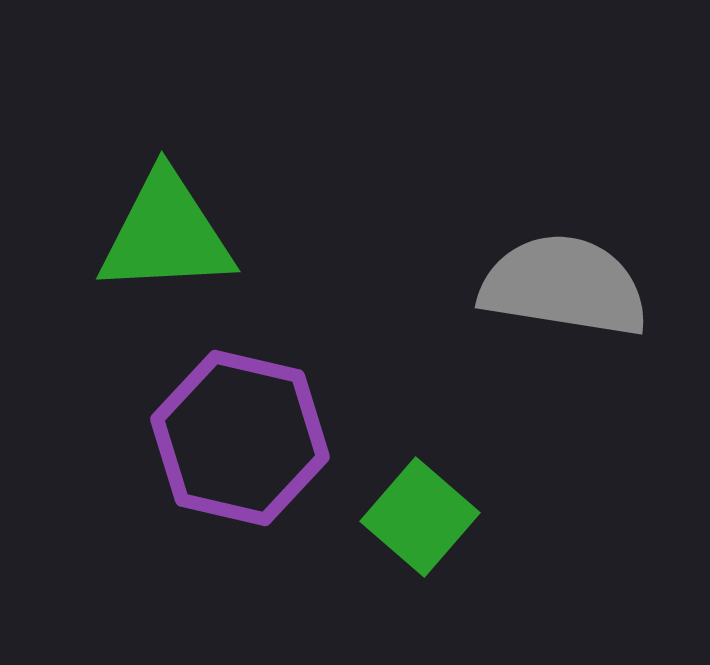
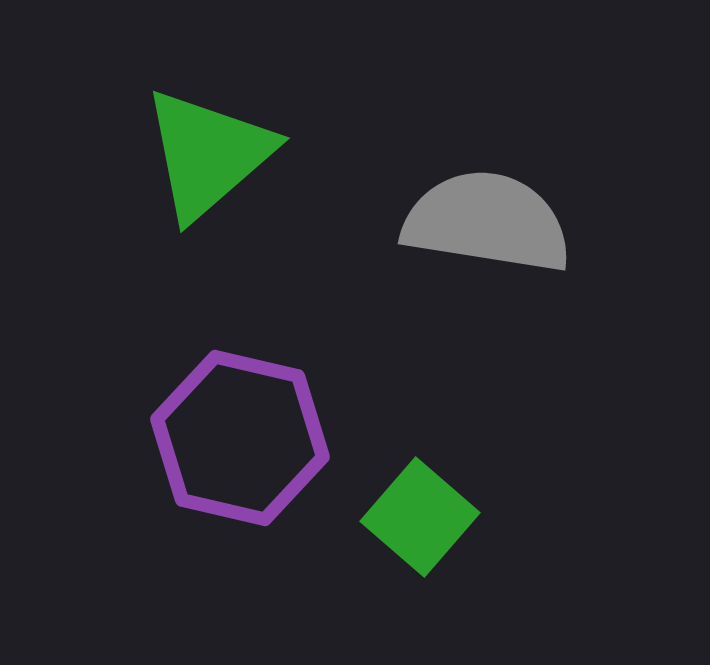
green triangle: moved 42 px right, 80 px up; rotated 38 degrees counterclockwise
gray semicircle: moved 77 px left, 64 px up
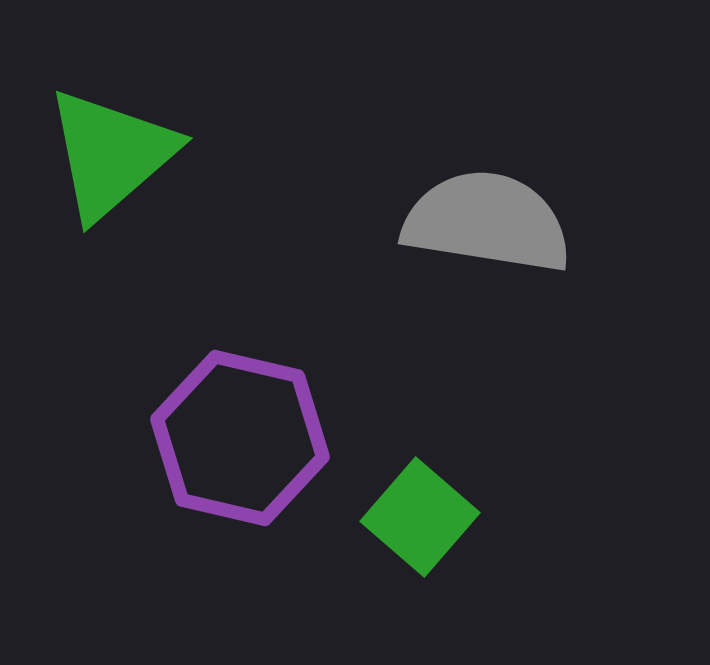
green triangle: moved 97 px left
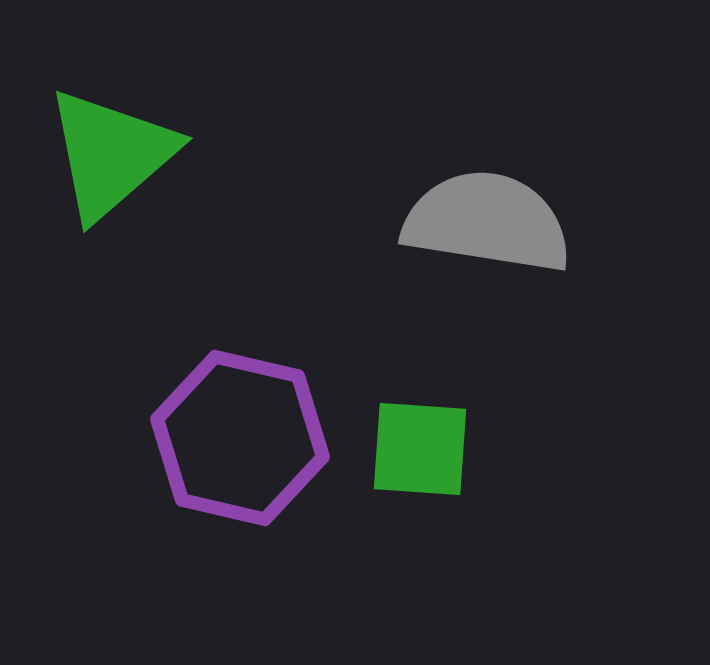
green square: moved 68 px up; rotated 37 degrees counterclockwise
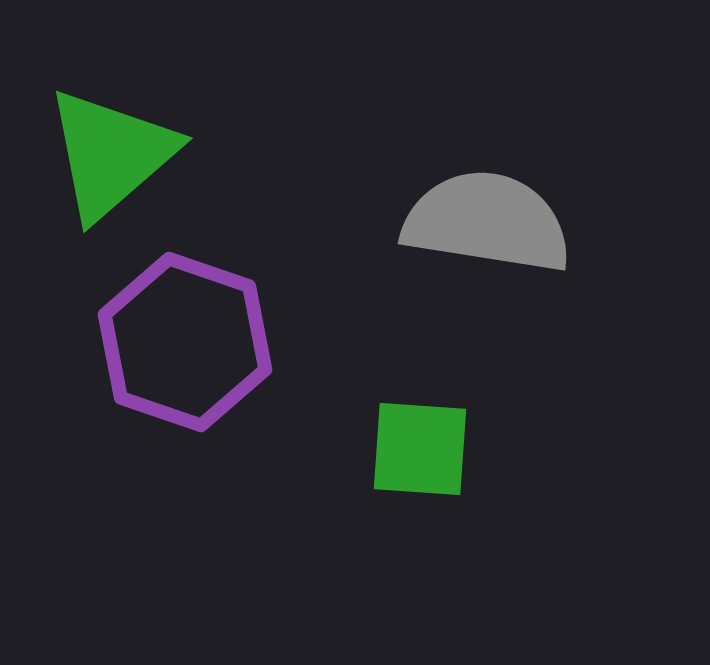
purple hexagon: moved 55 px left, 96 px up; rotated 6 degrees clockwise
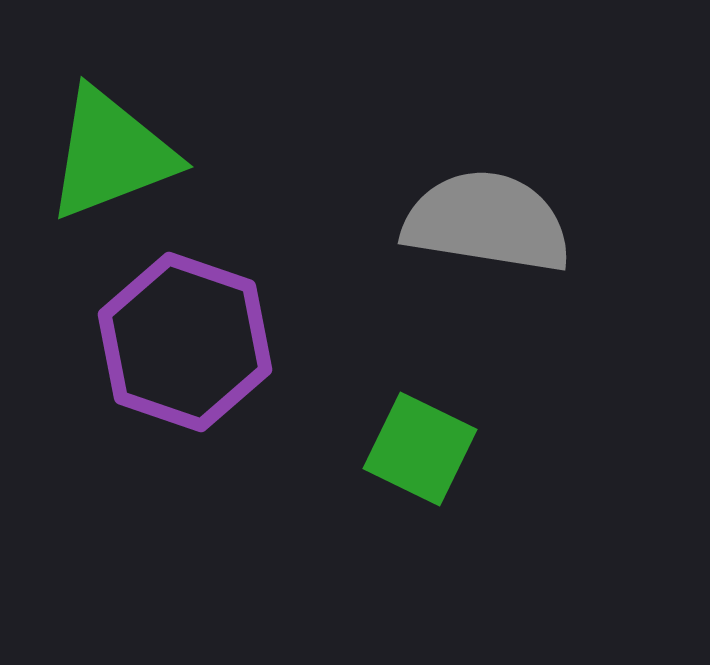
green triangle: rotated 20 degrees clockwise
green square: rotated 22 degrees clockwise
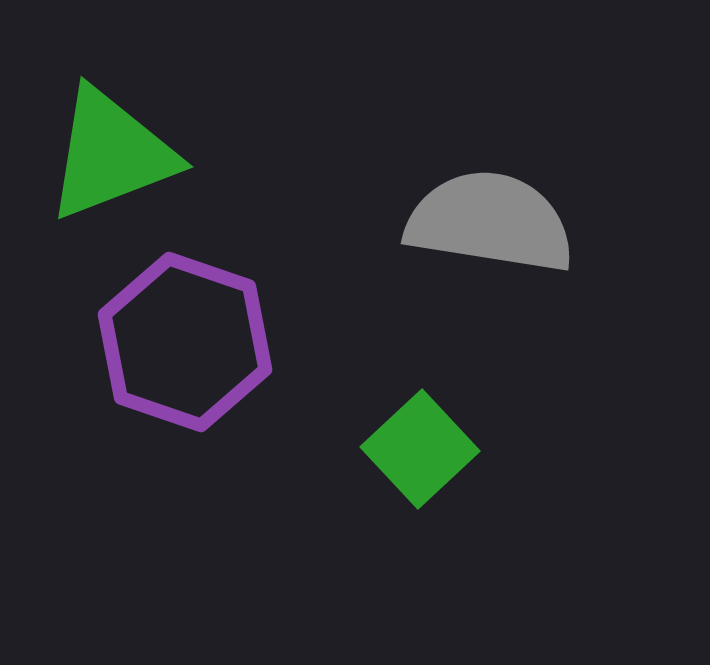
gray semicircle: moved 3 px right
green square: rotated 21 degrees clockwise
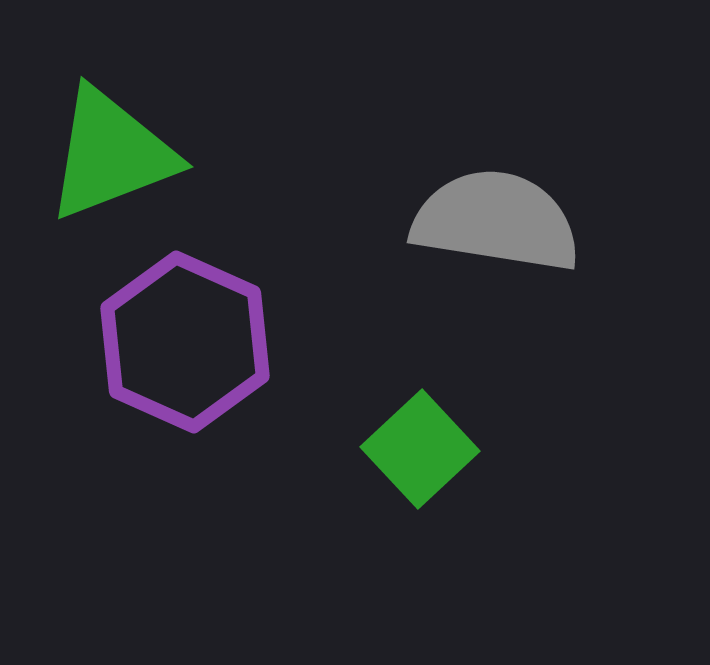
gray semicircle: moved 6 px right, 1 px up
purple hexagon: rotated 5 degrees clockwise
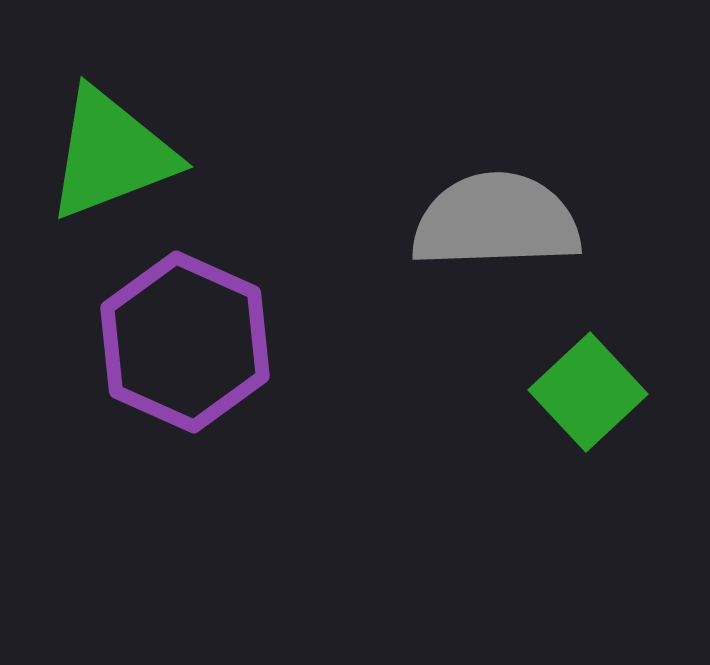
gray semicircle: rotated 11 degrees counterclockwise
green square: moved 168 px right, 57 px up
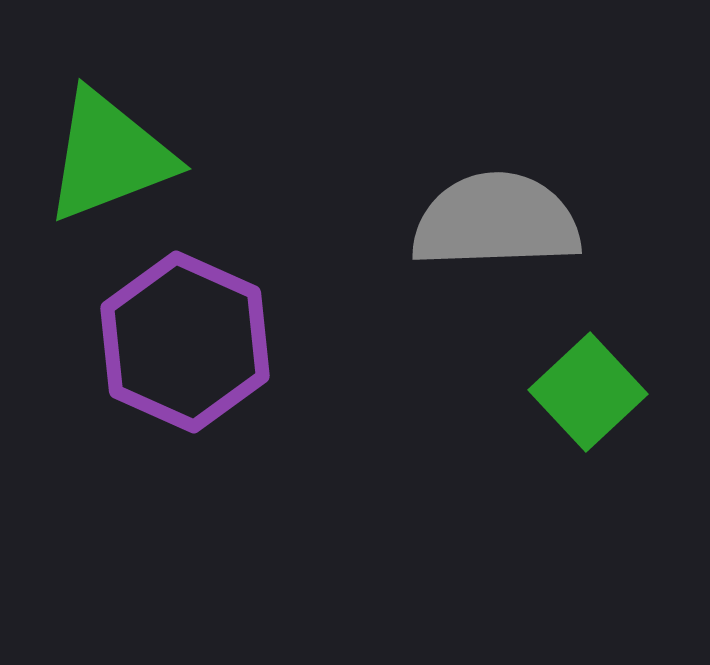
green triangle: moved 2 px left, 2 px down
